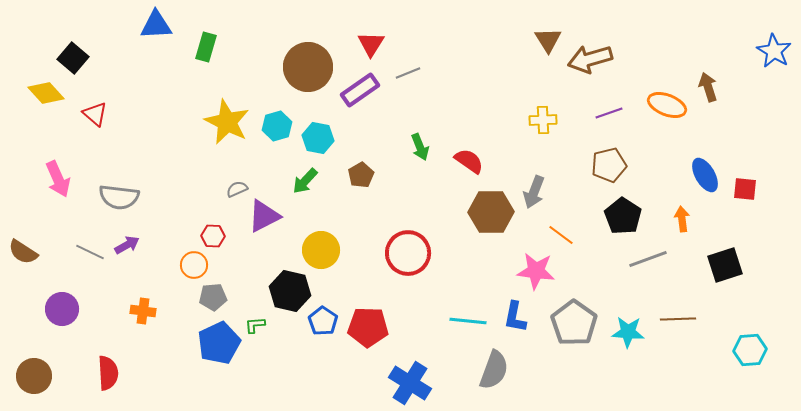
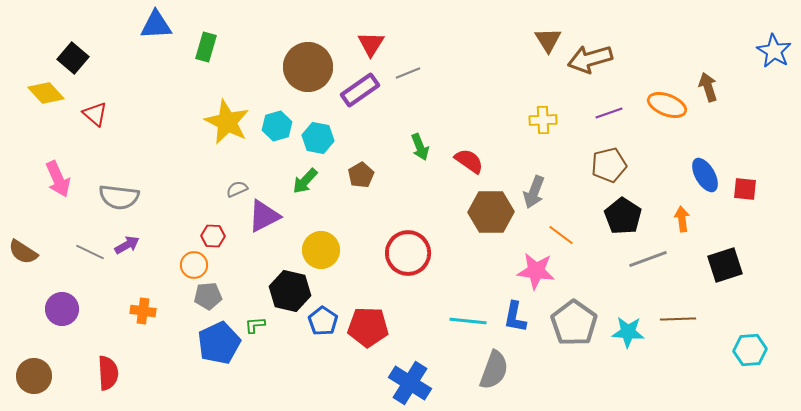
gray pentagon at (213, 297): moved 5 px left, 1 px up
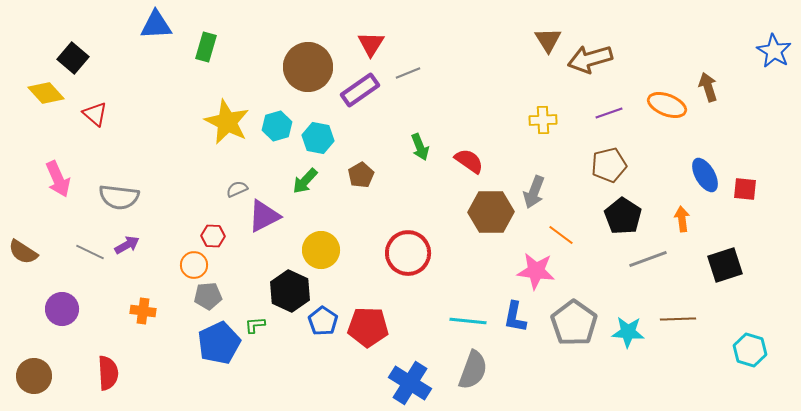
black hexagon at (290, 291): rotated 12 degrees clockwise
cyan hexagon at (750, 350): rotated 20 degrees clockwise
gray semicircle at (494, 370): moved 21 px left
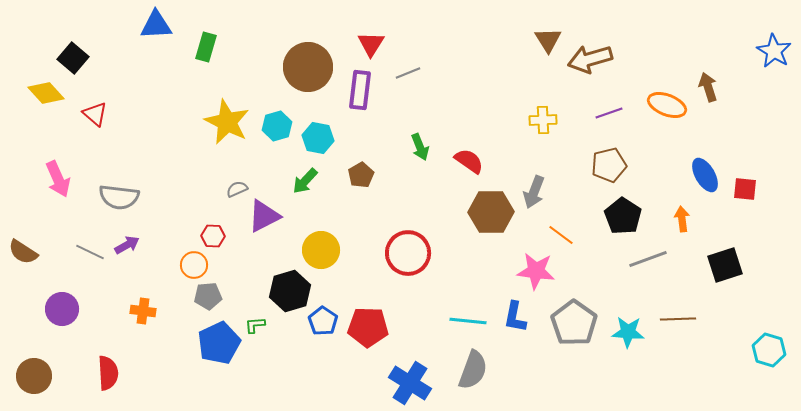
purple rectangle at (360, 90): rotated 48 degrees counterclockwise
black hexagon at (290, 291): rotated 18 degrees clockwise
cyan hexagon at (750, 350): moved 19 px right
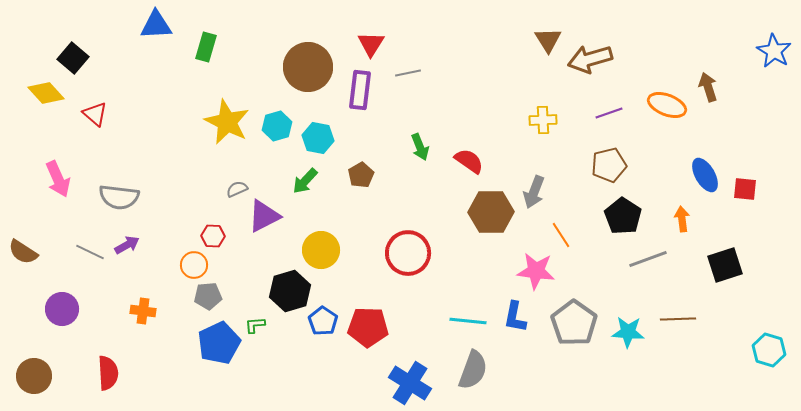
gray line at (408, 73): rotated 10 degrees clockwise
orange line at (561, 235): rotated 20 degrees clockwise
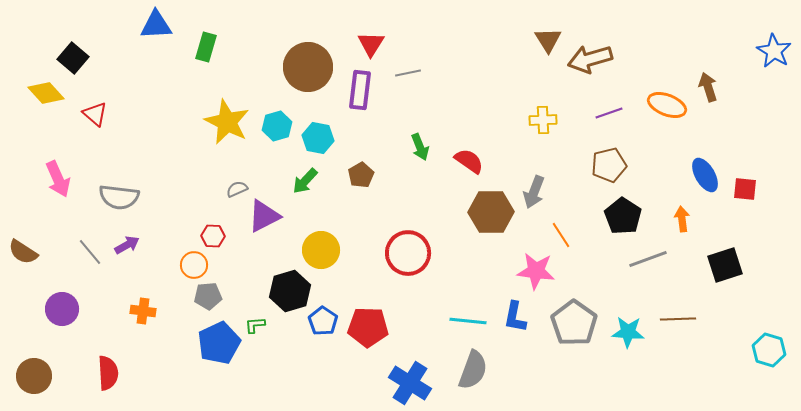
gray line at (90, 252): rotated 24 degrees clockwise
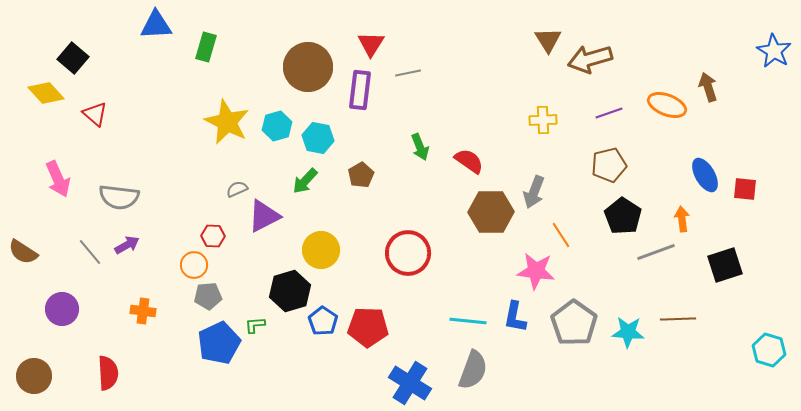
gray line at (648, 259): moved 8 px right, 7 px up
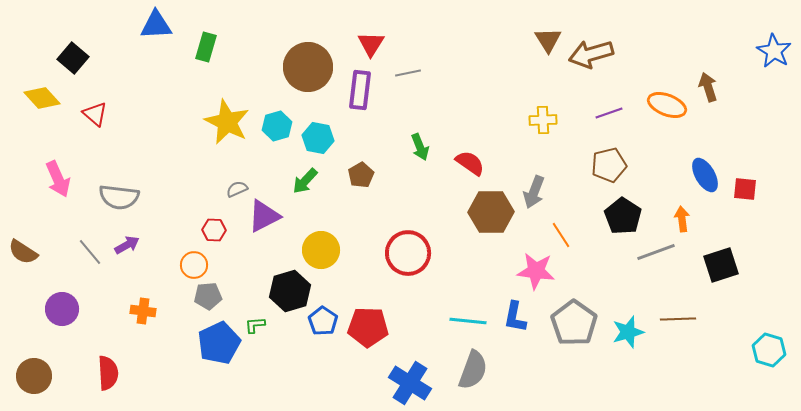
brown arrow at (590, 59): moved 1 px right, 5 px up
yellow diamond at (46, 93): moved 4 px left, 5 px down
red semicircle at (469, 161): moved 1 px right, 2 px down
red hexagon at (213, 236): moved 1 px right, 6 px up
black square at (725, 265): moved 4 px left
cyan star at (628, 332): rotated 20 degrees counterclockwise
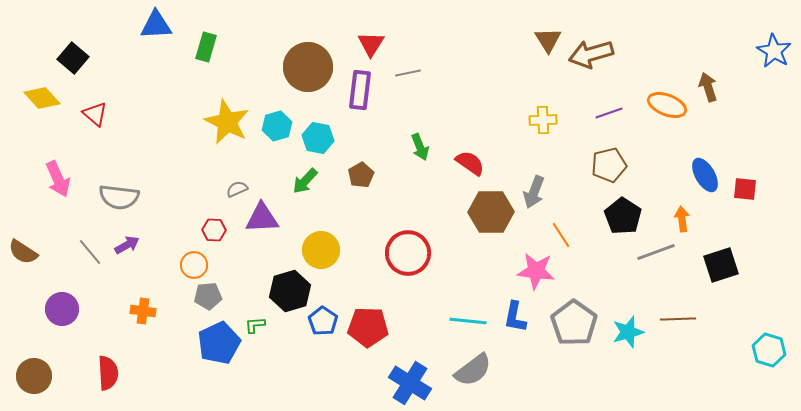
purple triangle at (264, 216): moved 2 px left, 2 px down; rotated 24 degrees clockwise
gray semicircle at (473, 370): rotated 33 degrees clockwise
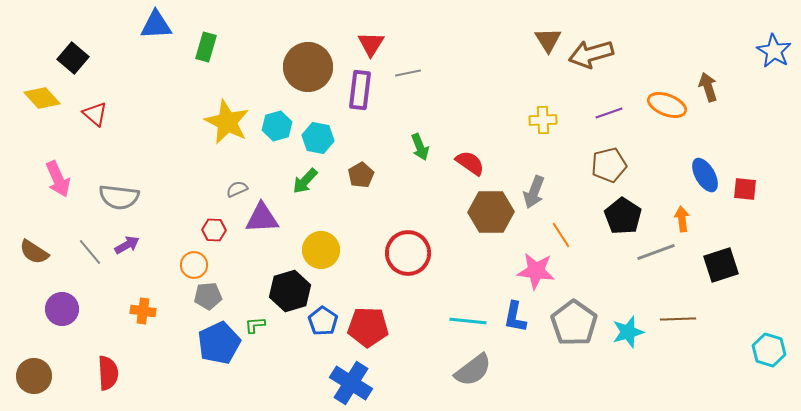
brown semicircle at (23, 252): moved 11 px right
blue cross at (410, 383): moved 59 px left
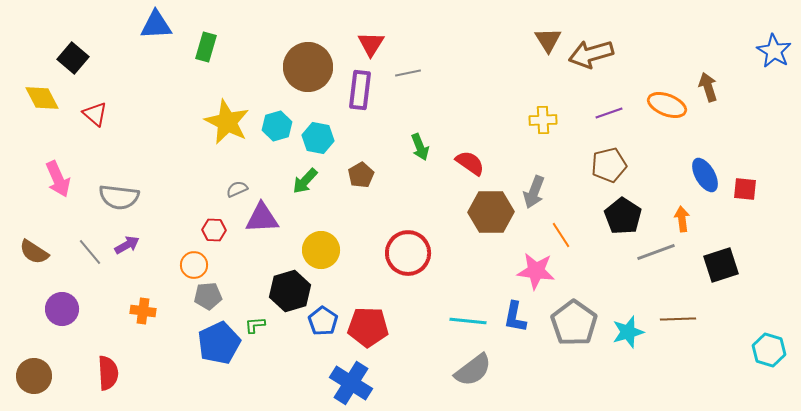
yellow diamond at (42, 98): rotated 15 degrees clockwise
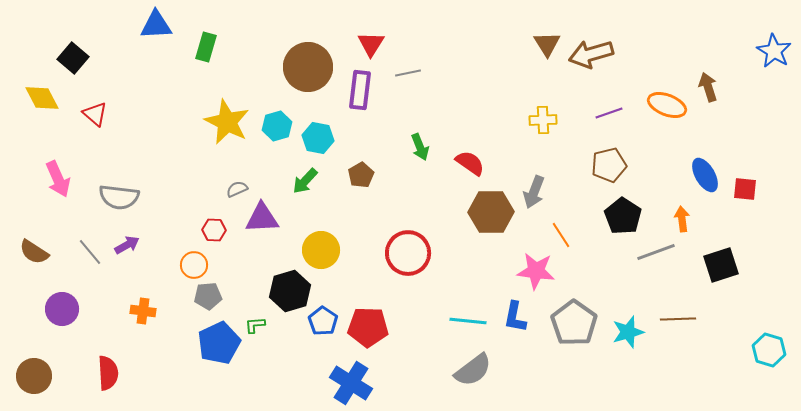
brown triangle at (548, 40): moved 1 px left, 4 px down
